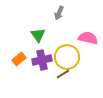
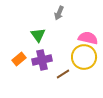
yellow circle: moved 17 px right
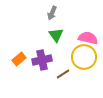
gray arrow: moved 7 px left
green triangle: moved 18 px right
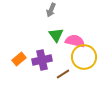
gray arrow: moved 1 px left, 3 px up
pink semicircle: moved 13 px left, 3 px down
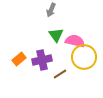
brown line: moved 3 px left
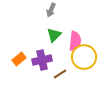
green triangle: moved 2 px left; rotated 21 degrees clockwise
pink semicircle: rotated 84 degrees clockwise
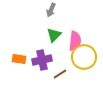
orange rectangle: rotated 48 degrees clockwise
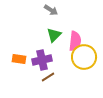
gray arrow: rotated 80 degrees counterclockwise
brown line: moved 12 px left, 3 px down
